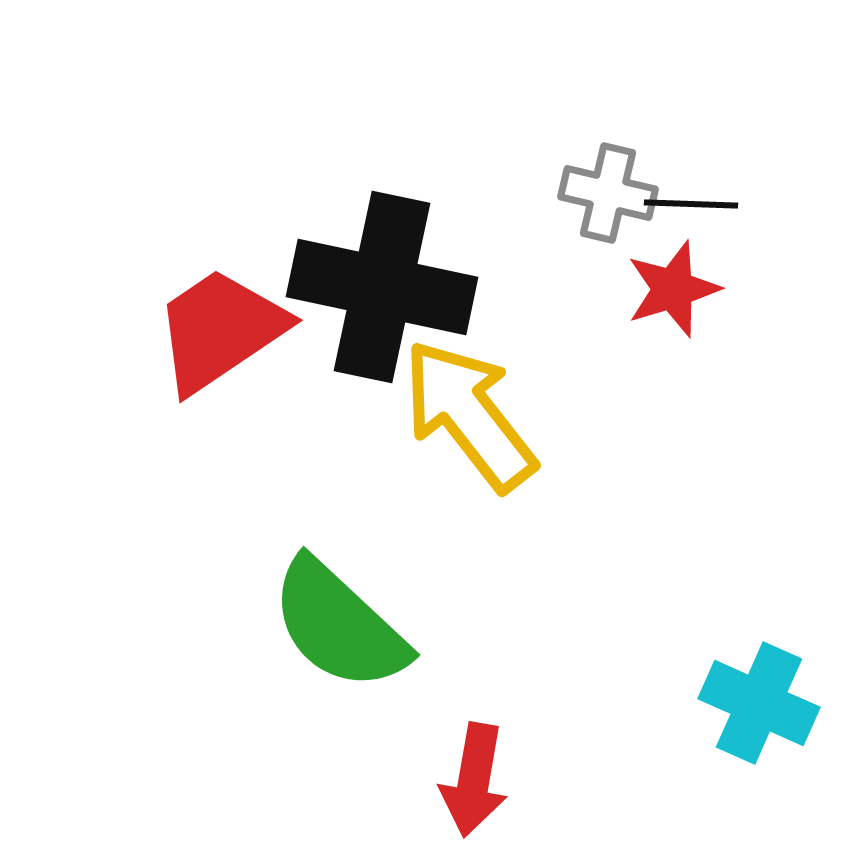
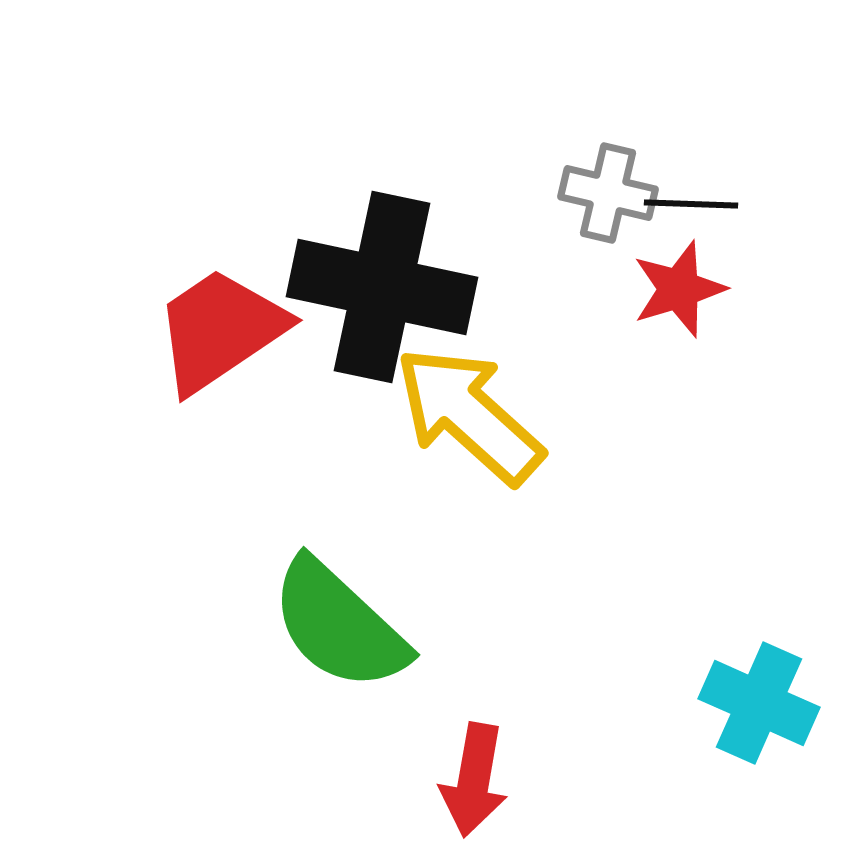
red star: moved 6 px right
yellow arrow: rotated 10 degrees counterclockwise
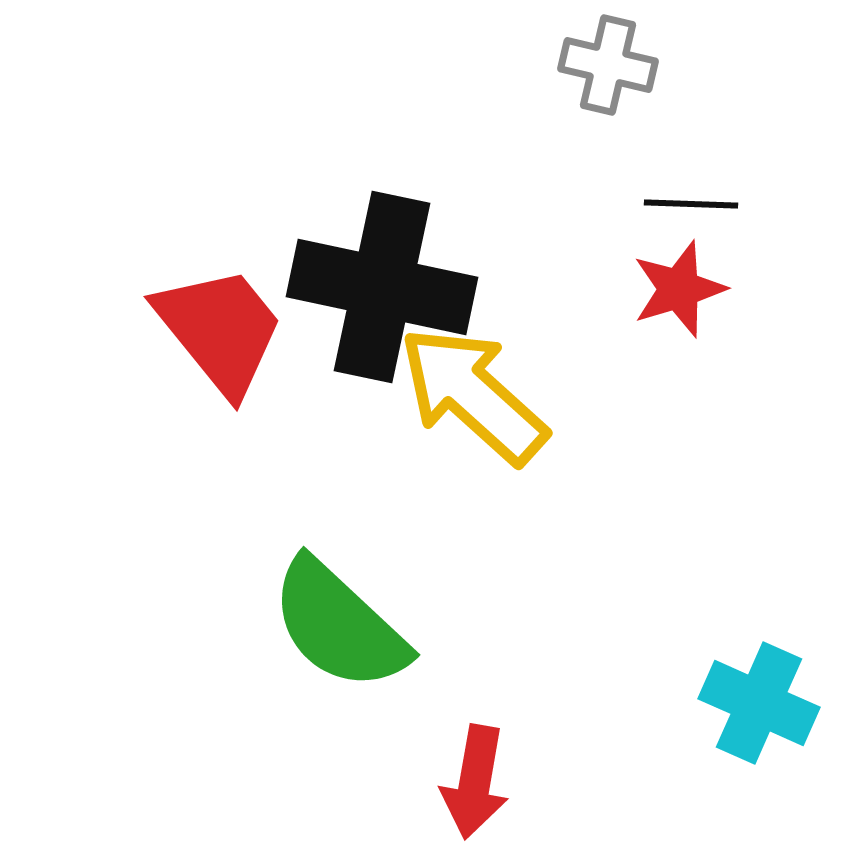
gray cross: moved 128 px up
red trapezoid: rotated 85 degrees clockwise
yellow arrow: moved 4 px right, 20 px up
red arrow: moved 1 px right, 2 px down
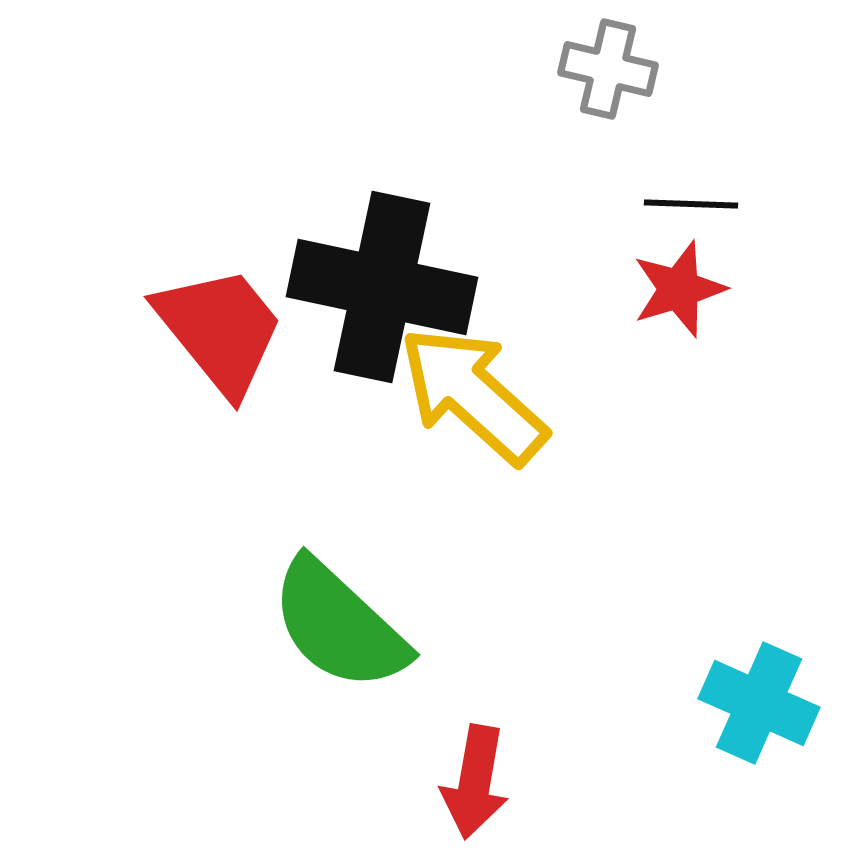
gray cross: moved 4 px down
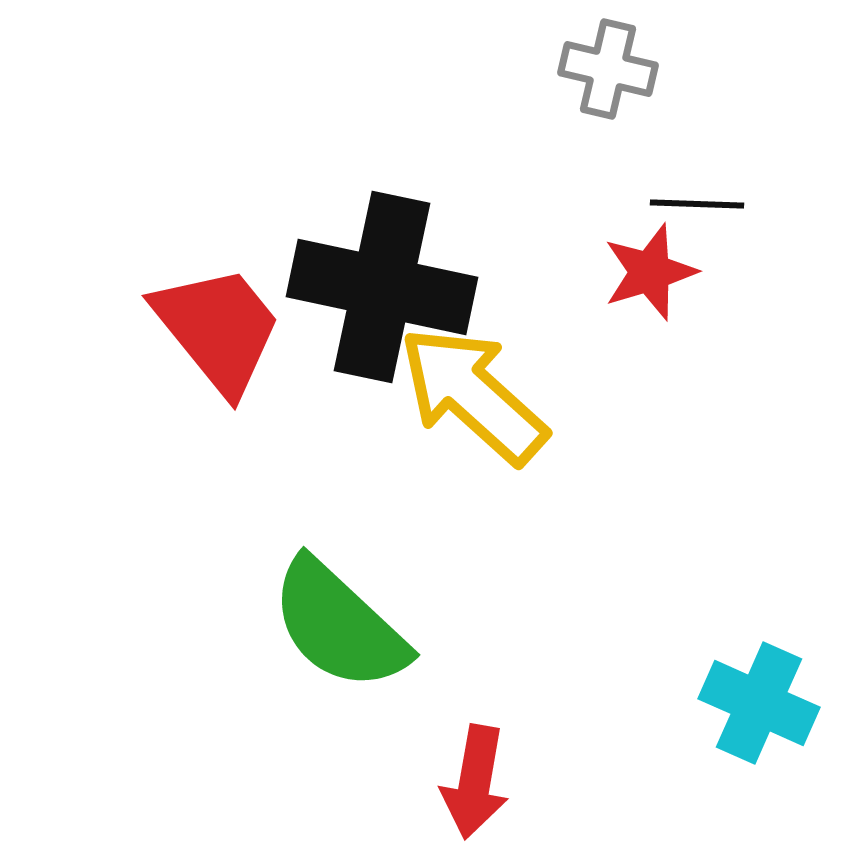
black line: moved 6 px right
red star: moved 29 px left, 17 px up
red trapezoid: moved 2 px left, 1 px up
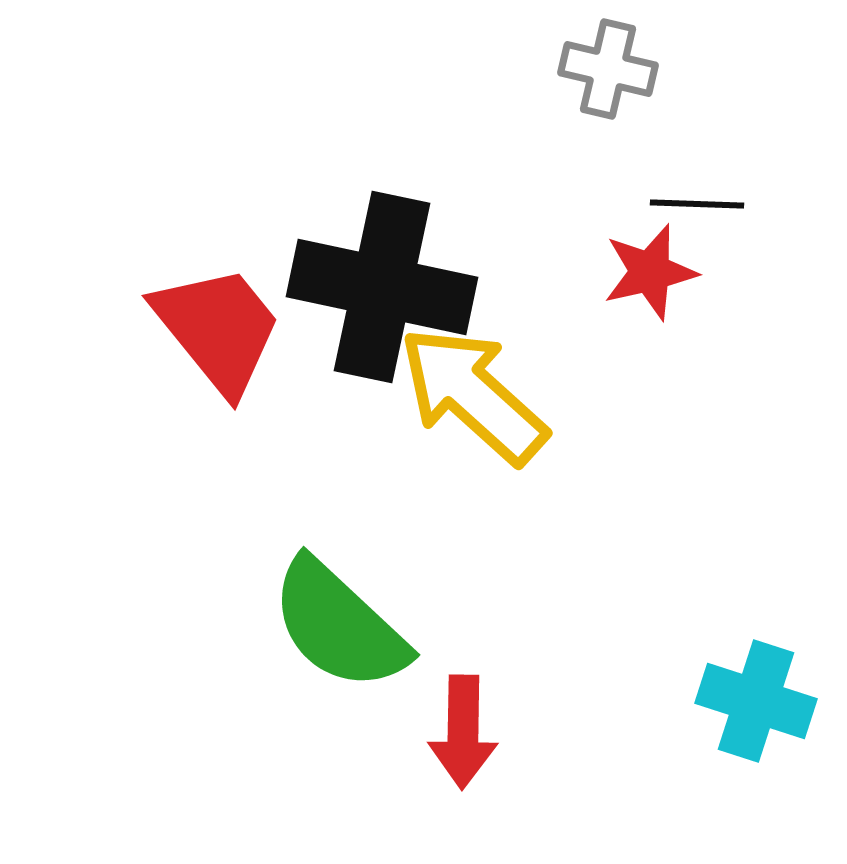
red star: rotated 4 degrees clockwise
cyan cross: moved 3 px left, 2 px up; rotated 6 degrees counterclockwise
red arrow: moved 12 px left, 50 px up; rotated 9 degrees counterclockwise
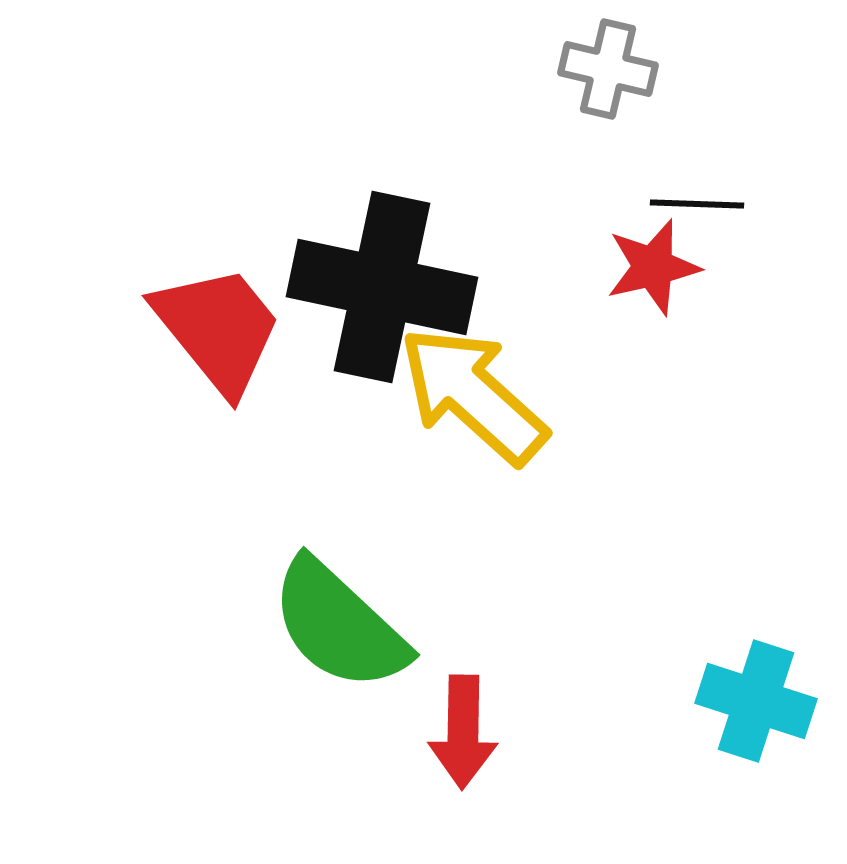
red star: moved 3 px right, 5 px up
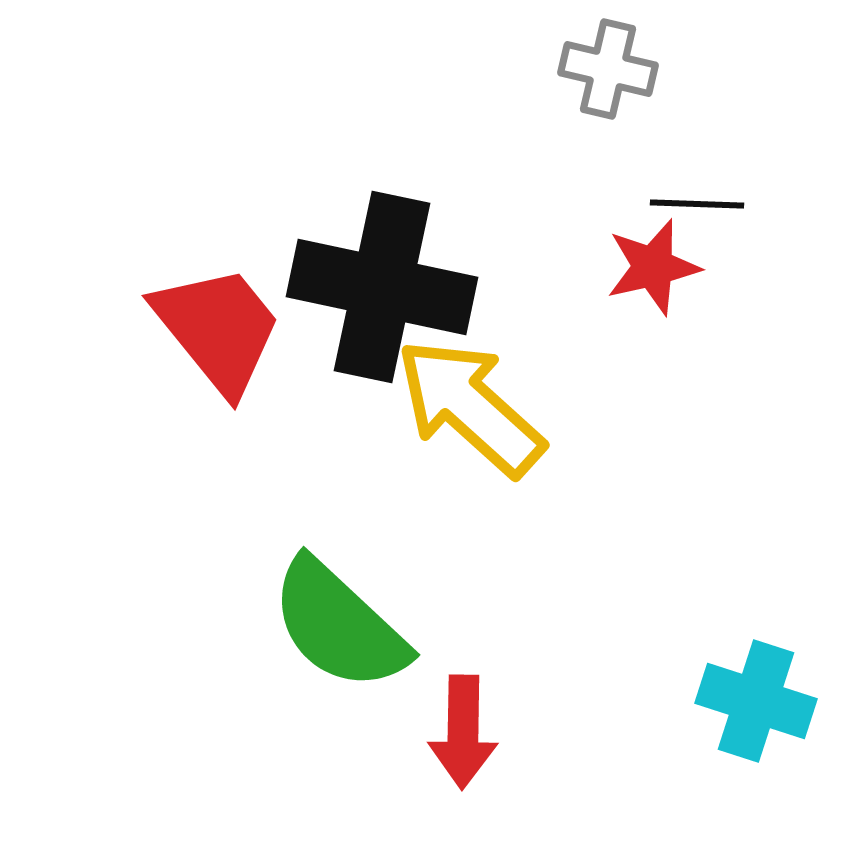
yellow arrow: moved 3 px left, 12 px down
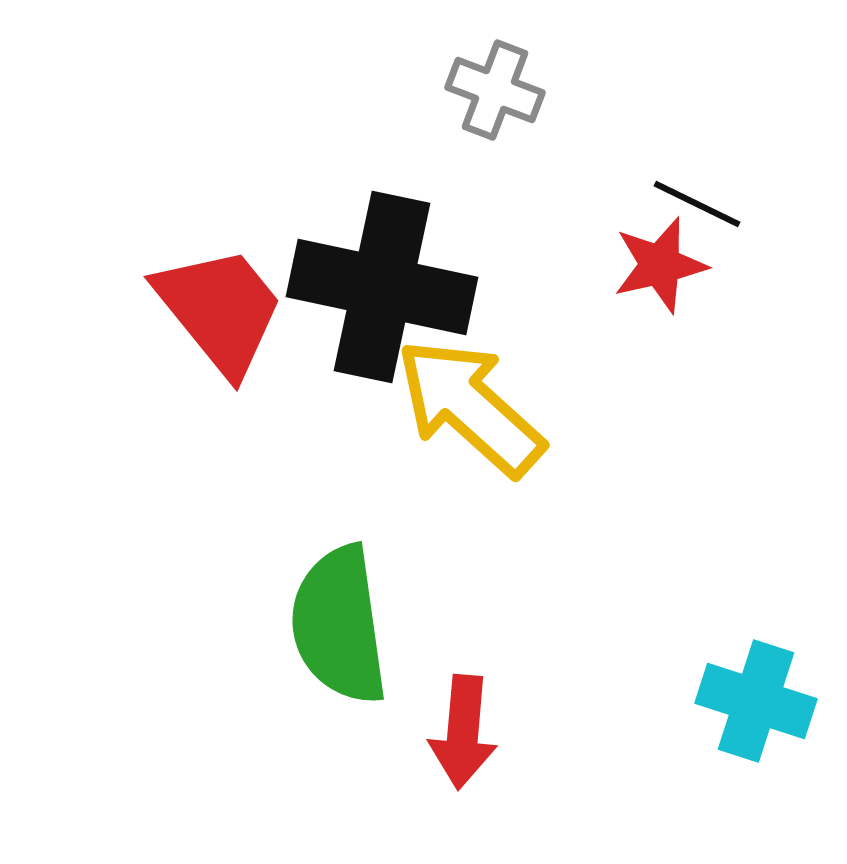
gray cross: moved 113 px left, 21 px down; rotated 8 degrees clockwise
black line: rotated 24 degrees clockwise
red star: moved 7 px right, 2 px up
red trapezoid: moved 2 px right, 19 px up
green semicircle: rotated 39 degrees clockwise
red arrow: rotated 4 degrees clockwise
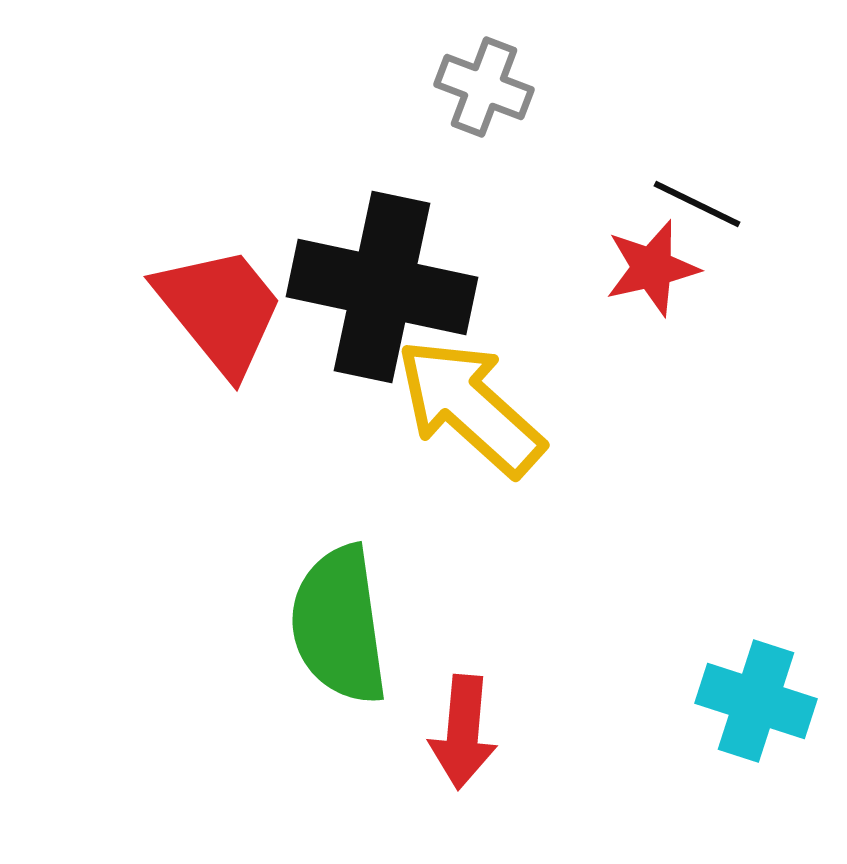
gray cross: moved 11 px left, 3 px up
red star: moved 8 px left, 3 px down
